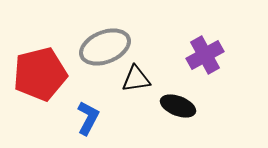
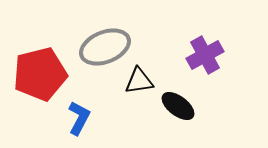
black triangle: moved 3 px right, 2 px down
black ellipse: rotated 16 degrees clockwise
blue L-shape: moved 9 px left
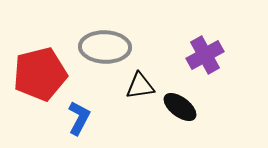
gray ellipse: rotated 24 degrees clockwise
black triangle: moved 1 px right, 5 px down
black ellipse: moved 2 px right, 1 px down
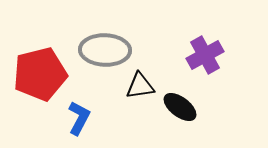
gray ellipse: moved 3 px down
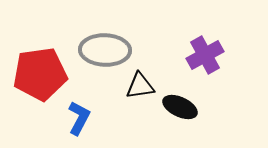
red pentagon: rotated 6 degrees clockwise
black ellipse: rotated 12 degrees counterclockwise
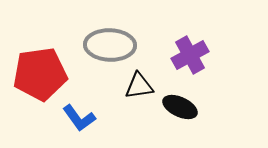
gray ellipse: moved 5 px right, 5 px up
purple cross: moved 15 px left
black triangle: moved 1 px left
blue L-shape: rotated 116 degrees clockwise
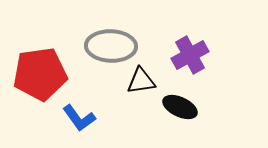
gray ellipse: moved 1 px right, 1 px down
black triangle: moved 2 px right, 5 px up
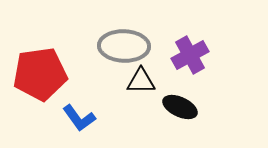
gray ellipse: moved 13 px right
black triangle: rotated 8 degrees clockwise
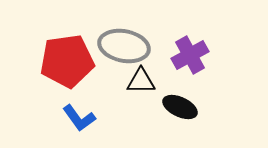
gray ellipse: rotated 9 degrees clockwise
red pentagon: moved 27 px right, 13 px up
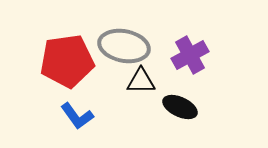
blue L-shape: moved 2 px left, 2 px up
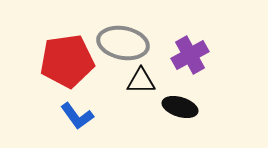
gray ellipse: moved 1 px left, 3 px up
black ellipse: rotated 8 degrees counterclockwise
